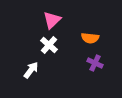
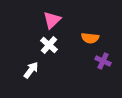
purple cross: moved 8 px right, 2 px up
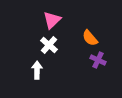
orange semicircle: rotated 42 degrees clockwise
purple cross: moved 5 px left, 1 px up
white arrow: moved 6 px right; rotated 36 degrees counterclockwise
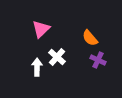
pink triangle: moved 11 px left, 9 px down
white cross: moved 8 px right, 12 px down
white arrow: moved 3 px up
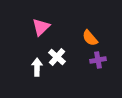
pink triangle: moved 2 px up
purple cross: rotated 35 degrees counterclockwise
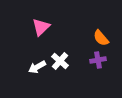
orange semicircle: moved 11 px right
white cross: moved 3 px right, 4 px down
white arrow: rotated 120 degrees counterclockwise
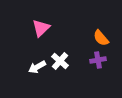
pink triangle: moved 1 px down
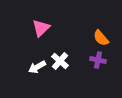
purple cross: rotated 21 degrees clockwise
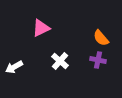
pink triangle: rotated 18 degrees clockwise
white arrow: moved 23 px left
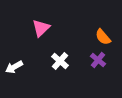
pink triangle: rotated 18 degrees counterclockwise
orange semicircle: moved 2 px right, 1 px up
purple cross: rotated 28 degrees clockwise
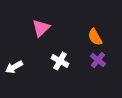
orange semicircle: moved 8 px left; rotated 12 degrees clockwise
white cross: rotated 12 degrees counterclockwise
